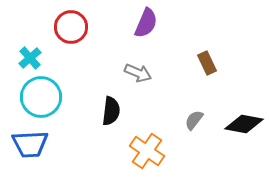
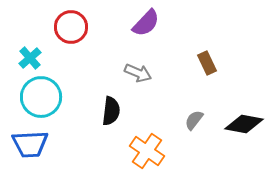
purple semicircle: rotated 20 degrees clockwise
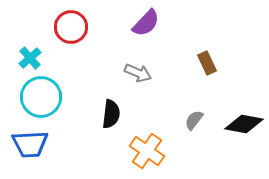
black semicircle: moved 3 px down
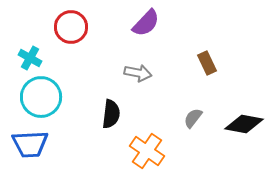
cyan cross: rotated 20 degrees counterclockwise
gray arrow: rotated 12 degrees counterclockwise
gray semicircle: moved 1 px left, 2 px up
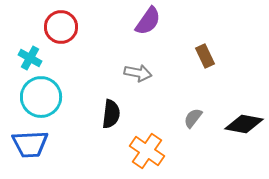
purple semicircle: moved 2 px right, 2 px up; rotated 8 degrees counterclockwise
red circle: moved 10 px left
brown rectangle: moved 2 px left, 7 px up
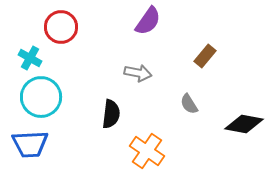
brown rectangle: rotated 65 degrees clockwise
gray semicircle: moved 4 px left, 14 px up; rotated 70 degrees counterclockwise
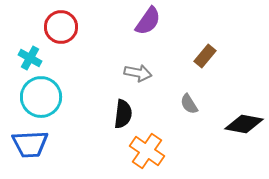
black semicircle: moved 12 px right
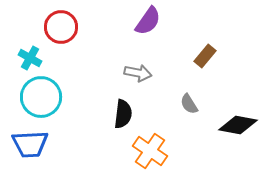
black diamond: moved 6 px left, 1 px down
orange cross: moved 3 px right
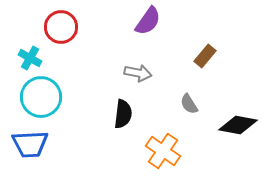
orange cross: moved 13 px right
